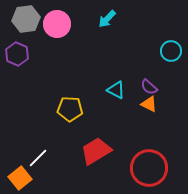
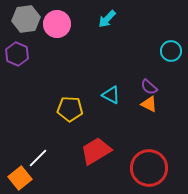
cyan triangle: moved 5 px left, 5 px down
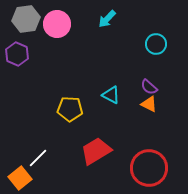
cyan circle: moved 15 px left, 7 px up
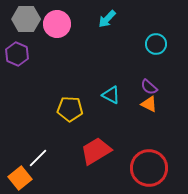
gray hexagon: rotated 8 degrees clockwise
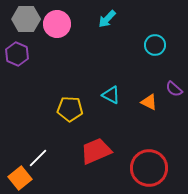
cyan circle: moved 1 px left, 1 px down
purple semicircle: moved 25 px right, 2 px down
orange triangle: moved 2 px up
red trapezoid: rotated 8 degrees clockwise
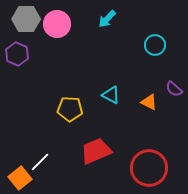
white line: moved 2 px right, 4 px down
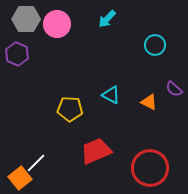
white line: moved 4 px left, 1 px down
red circle: moved 1 px right
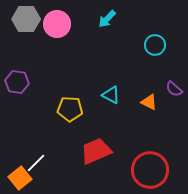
purple hexagon: moved 28 px down; rotated 15 degrees counterclockwise
red circle: moved 2 px down
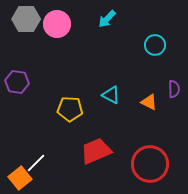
purple semicircle: rotated 132 degrees counterclockwise
red circle: moved 6 px up
